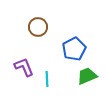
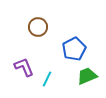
cyan line: rotated 28 degrees clockwise
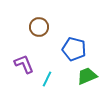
brown circle: moved 1 px right
blue pentagon: rotated 30 degrees counterclockwise
purple L-shape: moved 3 px up
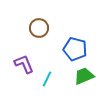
brown circle: moved 1 px down
blue pentagon: moved 1 px right
green trapezoid: moved 3 px left
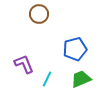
brown circle: moved 14 px up
blue pentagon: rotated 30 degrees counterclockwise
green trapezoid: moved 3 px left, 3 px down
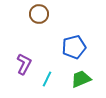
blue pentagon: moved 1 px left, 2 px up
purple L-shape: rotated 50 degrees clockwise
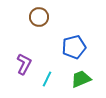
brown circle: moved 3 px down
